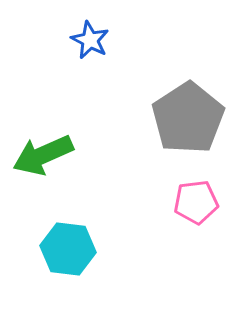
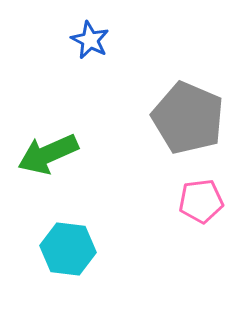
gray pentagon: rotated 16 degrees counterclockwise
green arrow: moved 5 px right, 1 px up
pink pentagon: moved 5 px right, 1 px up
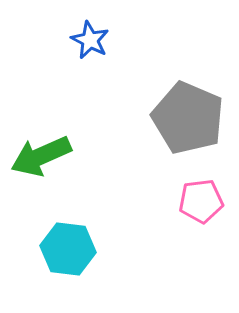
green arrow: moved 7 px left, 2 px down
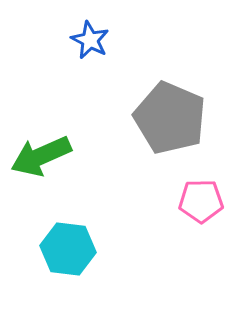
gray pentagon: moved 18 px left
pink pentagon: rotated 6 degrees clockwise
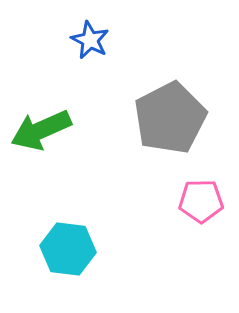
gray pentagon: rotated 22 degrees clockwise
green arrow: moved 26 px up
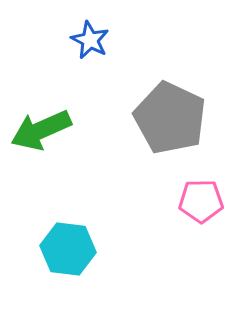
gray pentagon: rotated 20 degrees counterclockwise
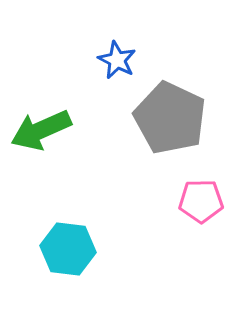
blue star: moved 27 px right, 20 px down
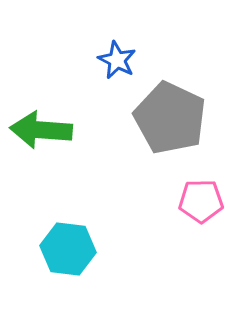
green arrow: rotated 28 degrees clockwise
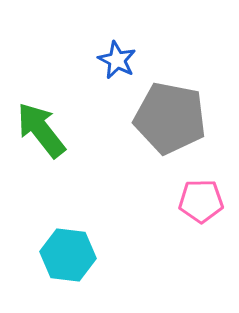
gray pentagon: rotated 14 degrees counterclockwise
green arrow: rotated 48 degrees clockwise
cyan hexagon: moved 6 px down
